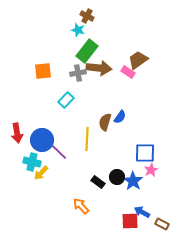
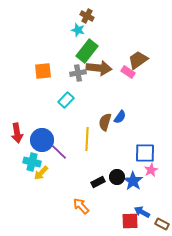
black rectangle: rotated 64 degrees counterclockwise
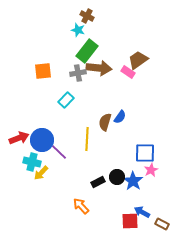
red arrow: moved 2 px right, 5 px down; rotated 102 degrees counterclockwise
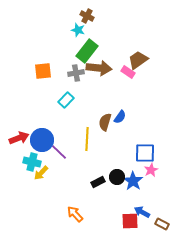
gray cross: moved 2 px left
orange arrow: moved 6 px left, 8 px down
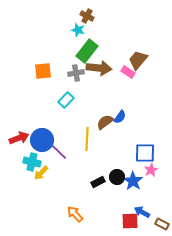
brown trapezoid: rotated 15 degrees counterclockwise
brown semicircle: rotated 36 degrees clockwise
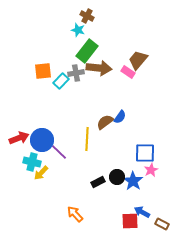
cyan rectangle: moved 5 px left, 19 px up
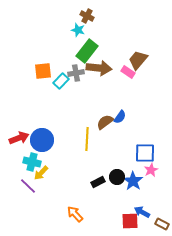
purple line: moved 31 px left, 34 px down
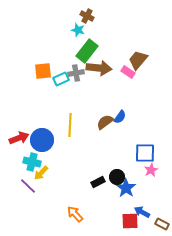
cyan rectangle: moved 2 px up; rotated 21 degrees clockwise
yellow line: moved 17 px left, 14 px up
blue star: moved 7 px left, 7 px down
